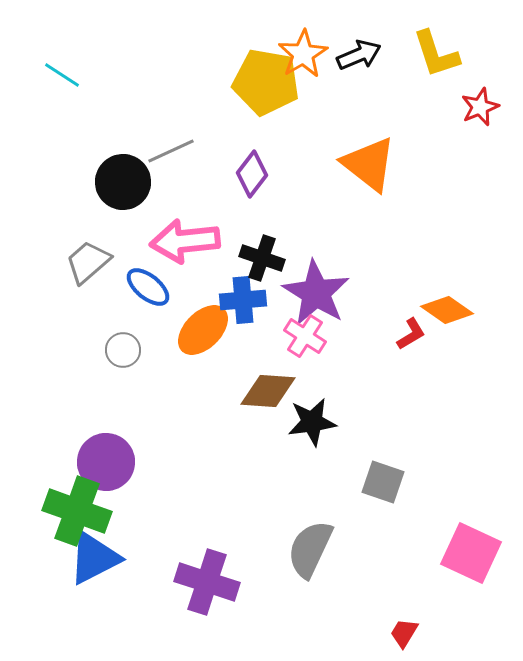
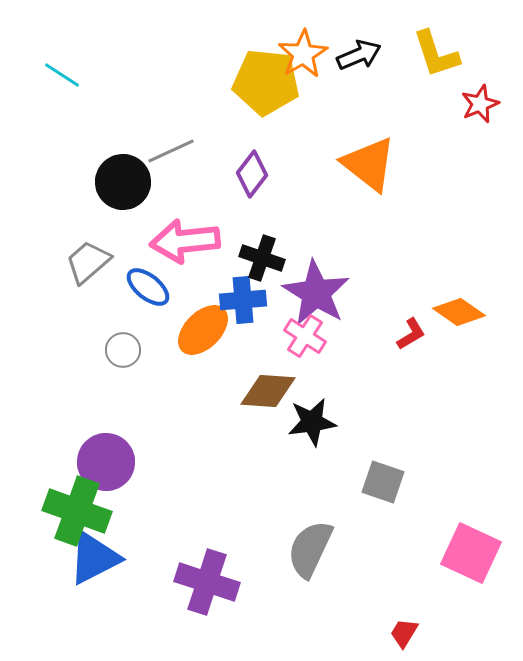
yellow pentagon: rotated 4 degrees counterclockwise
red star: moved 3 px up
orange diamond: moved 12 px right, 2 px down
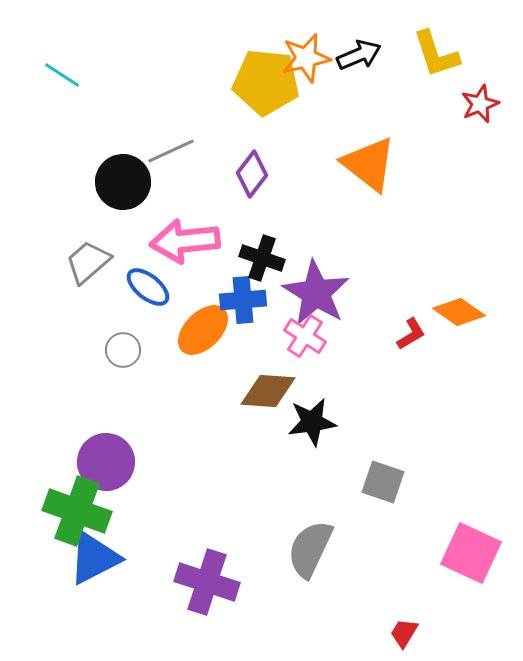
orange star: moved 3 px right, 4 px down; rotated 18 degrees clockwise
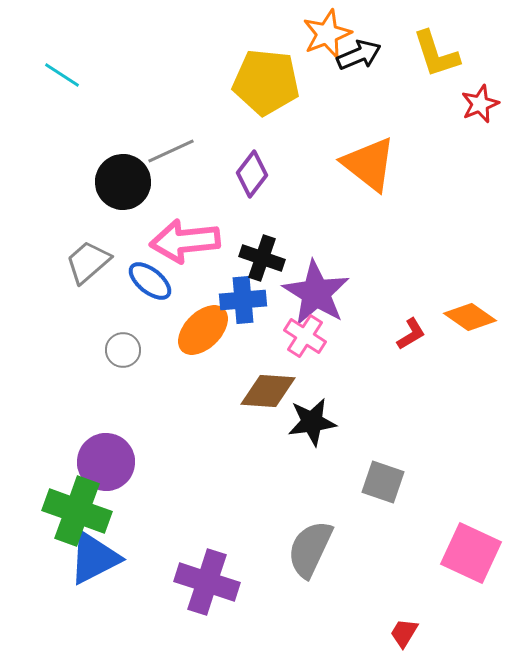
orange star: moved 21 px right, 24 px up; rotated 9 degrees counterclockwise
blue ellipse: moved 2 px right, 6 px up
orange diamond: moved 11 px right, 5 px down
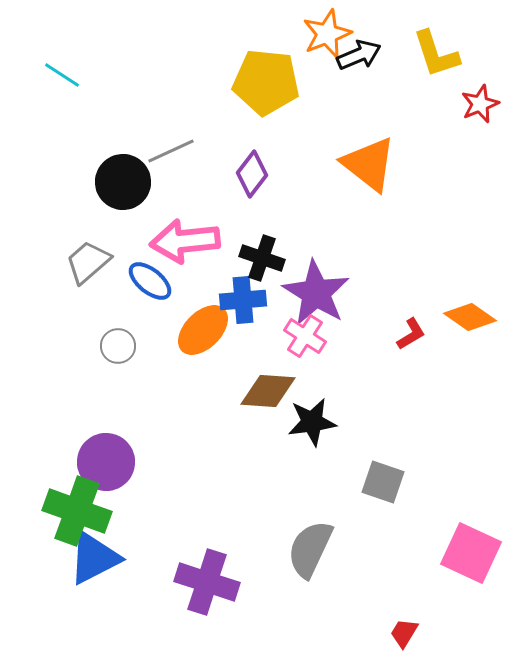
gray circle: moved 5 px left, 4 px up
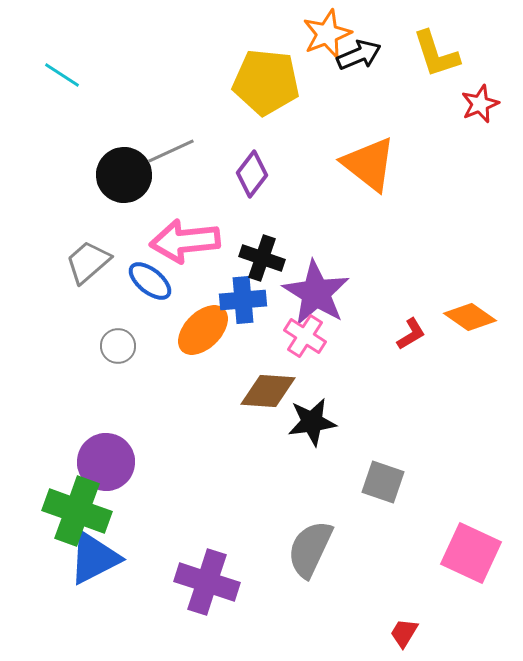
black circle: moved 1 px right, 7 px up
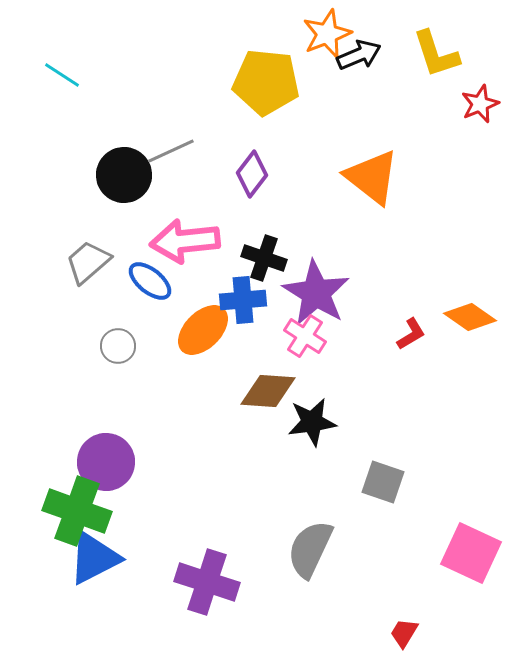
orange triangle: moved 3 px right, 13 px down
black cross: moved 2 px right
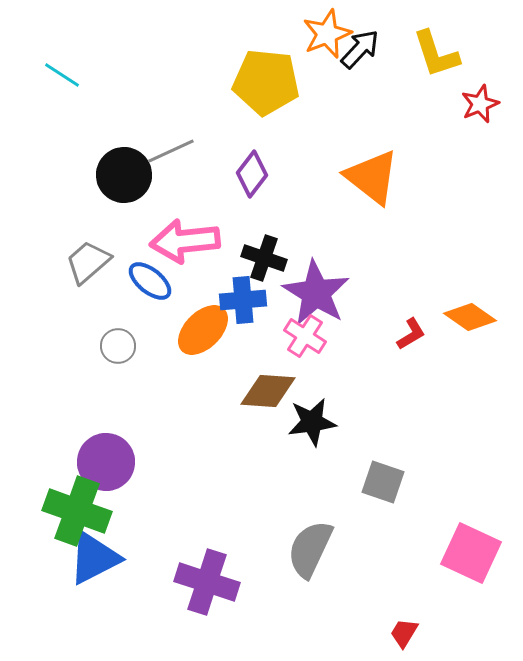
black arrow: moved 1 px right, 6 px up; rotated 24 degrees counterclockwise
